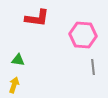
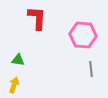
red L-shape: rotated 95 degrees counterclockwise
gray line: moved 2 px left, 2 px down
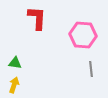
green triangle: moved 3 px left, 3 px down
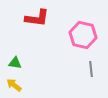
red L-shape: rotated 95 degrees clockwise
pink hexagon: rotated 8 degrees clockwise
yellow arrow: rotated 70 degrees counterclockwise
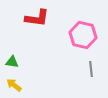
green triangle: moved 3 px left, 1 px up
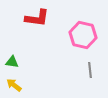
gray line: moved 1 px left, 1 px down
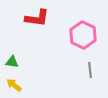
pink hexagon: rotated 12 degrees clockwise
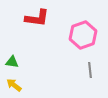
pink hexagon: rotated 16 degrees clockwise
